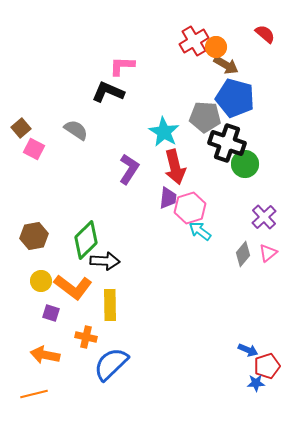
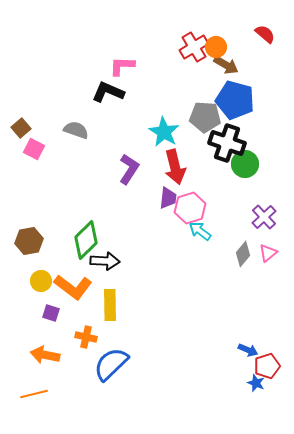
red cross: moved 6 px down
blue pentagon: moved 2 px down
gray semicircle: rotated 15 degrees counterclockwise
brown hexagon: moved 5 px left, 5 px down
blue star: rotated 24 degrees clockwise
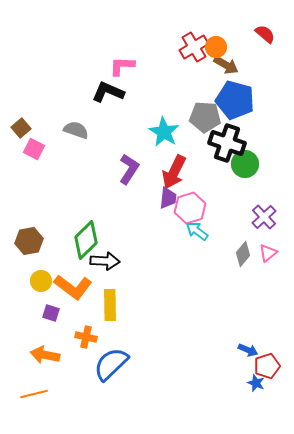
red arrow: moved 1 px left, 5 px down; rotated 40 degrees clockwise
cyan arrow: moved 3 px left
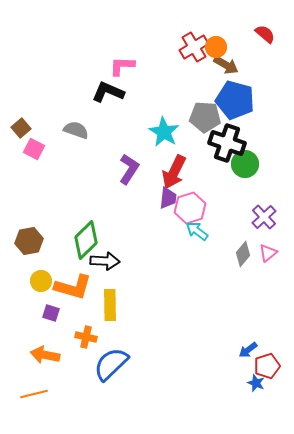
orange L-shape: rotated 21 degrees counterclockwise
blue arrow: rotated 120 degrees clockwise
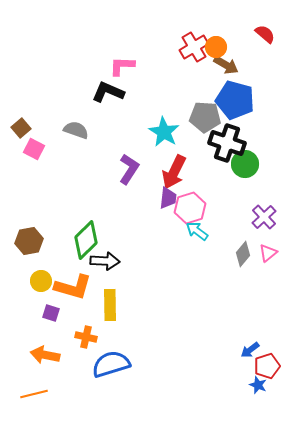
blue arrow: moved 2 px right
blue semicircle: rotated 27 degrees clockwise
blue star: moved 2 px right, 2 px down
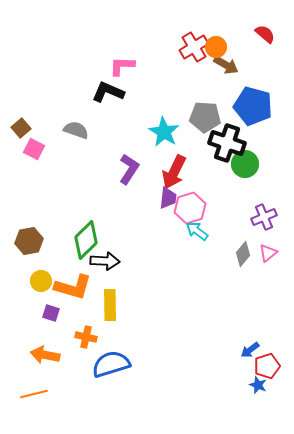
blue pentagon: moved 18 px right, 6 px down
purple cross: rotated 20 degrees clockwise
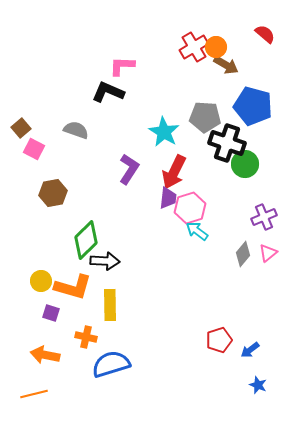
brown hexagon: moved 24 px right, 48 px up
red pentagon: moved 48 px left, 26 px up
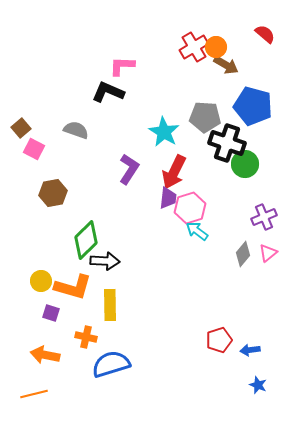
blue arrow: rotated 30 degrees clockwise
